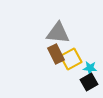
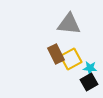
gray triangle: moved 11 px right, 9 px up
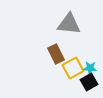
yellow square: moved 2 px right, 9 px down
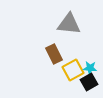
brown rectangle: moved 2 px left
yellow square: moved 2 px down
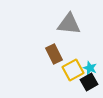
cyan star: rotated 16 degrees clockwise
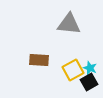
brown rectangle: moved 15 px left, 6 px down; rotated 60 degrees counterclockwise
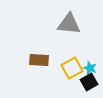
yellow square: moved 1 px left, 2 px up
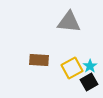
gray triangle: moved 2 px up
cyan star: moved 2 px up; rotated 16 degrees clockwise
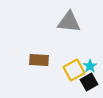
yellow square: moved 2 px right, 2 px down
